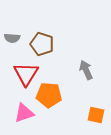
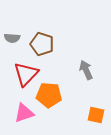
red triangle: rotated 12 degrees clockwise
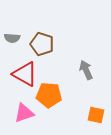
red triangle: moved 1 px left; rotated 44 degrees counterclockwise
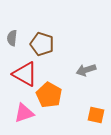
gray semicircle: rotated 91 degrees clockwise
gray arrow: rotated 84 degrees counterclockwise
orange pentagon: rotated 25 degrees clockwise
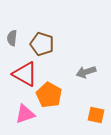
gray arrow: moved 2 px down
pink triangle: moved 1 px right, 1 px down
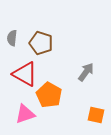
brown pentagon: moved 1 px left, 1 px up
gray arrow: rotated 144 degrees clockwise
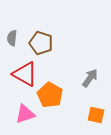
gray arrow: moved 4 px right, 6 px down
orange pentagon: moved 1 px right
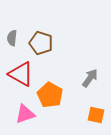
red triangle: moved 4 px left
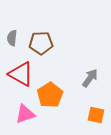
brown pentagon: rotated 20 degrees counterclockwise
orange pentagon: rotated 10 degrees clockwise
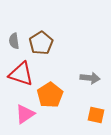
gray semicircle: moved 2 px right, 3 px down; rotated 14 degrees counterclockwise
brown pentagon: rotated 30 degrees counterclockwise
red triangle: rotated 12 degrees counterclockwise
gray arrow: rotated 60 degrees clockwise
pink triangle: rotated 15 degrees counterclockwise
